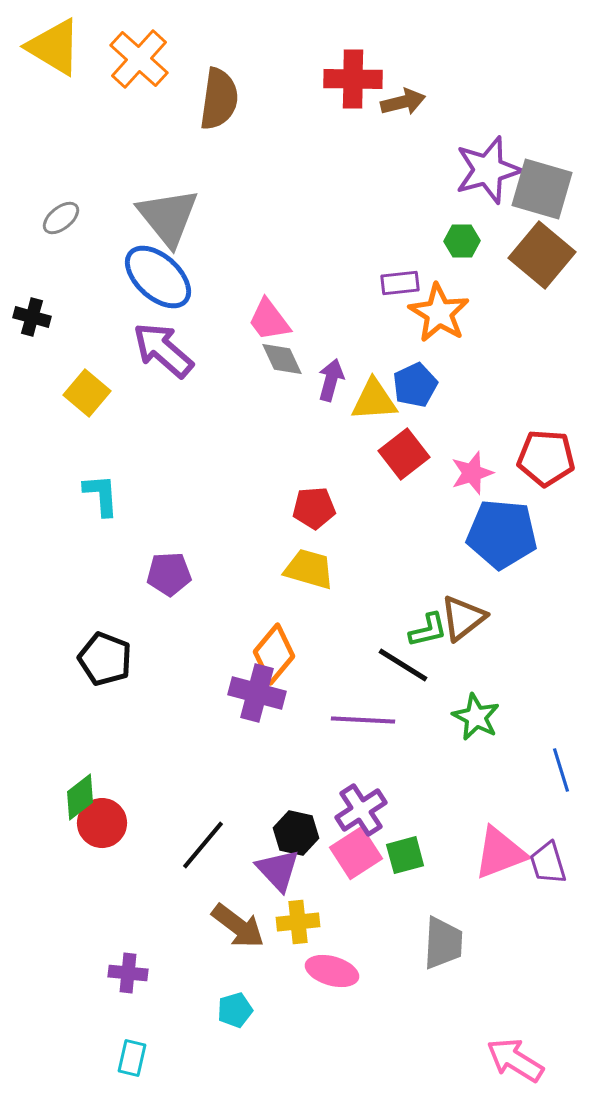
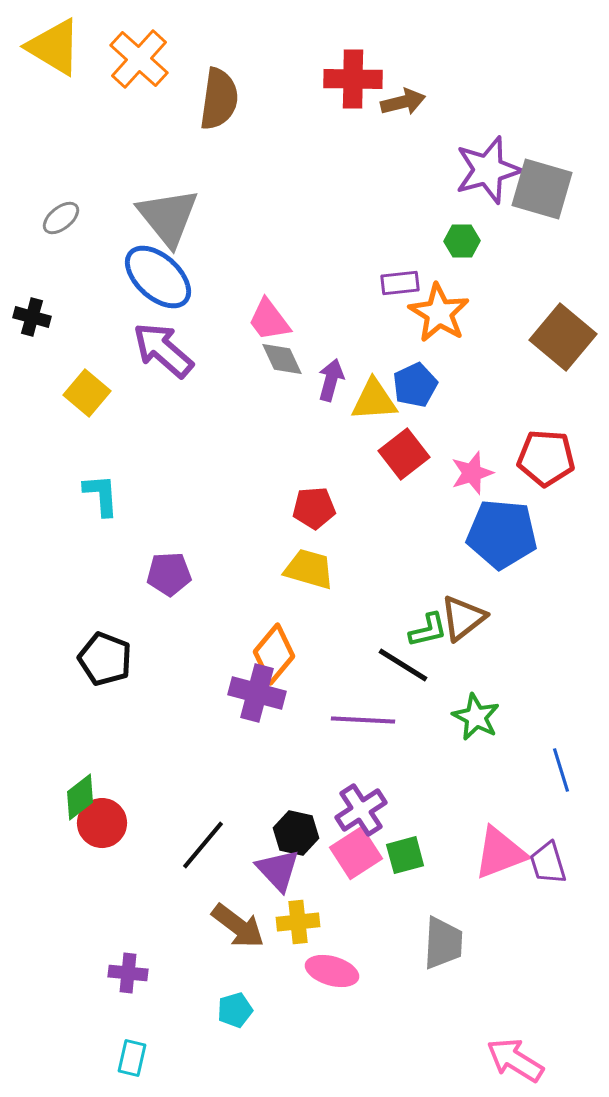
brown square at (542, 255): moved 21 px right, 82 px down
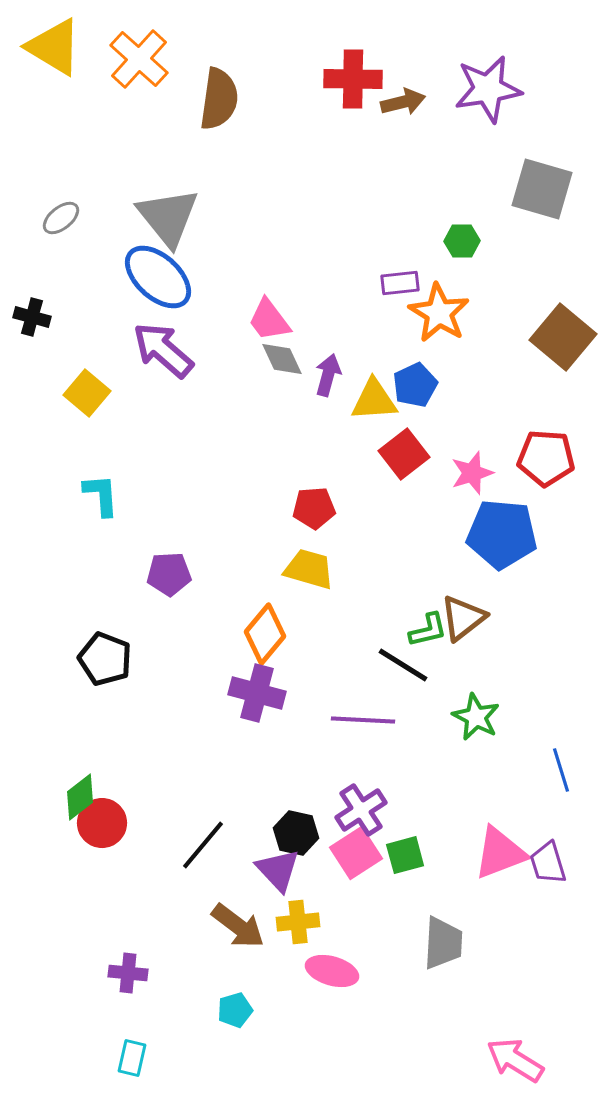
purple star at (488, 170): moved 81 px up; rotated 6 degrees clockwise
purple arrow at (331, 380): moved 3 px left, 5 px up
orange diamond at (274, 654): moved 9 px left, 20 px up
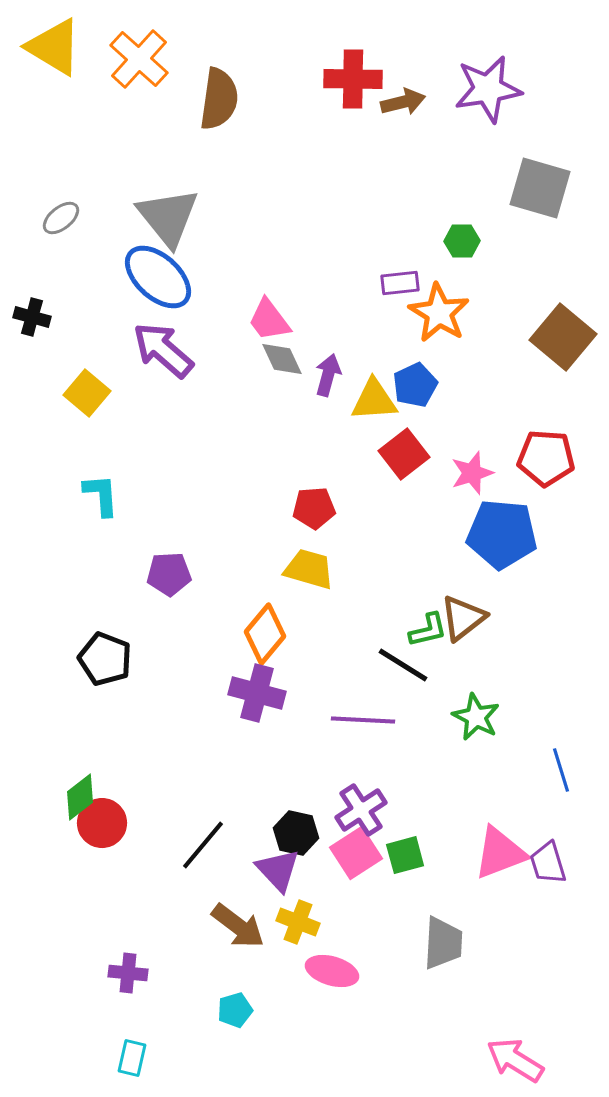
gray square at (542, 189): moved 2 px left, 1 px up
yellow cross at (298, 922): rotated 27 degrees clockwise
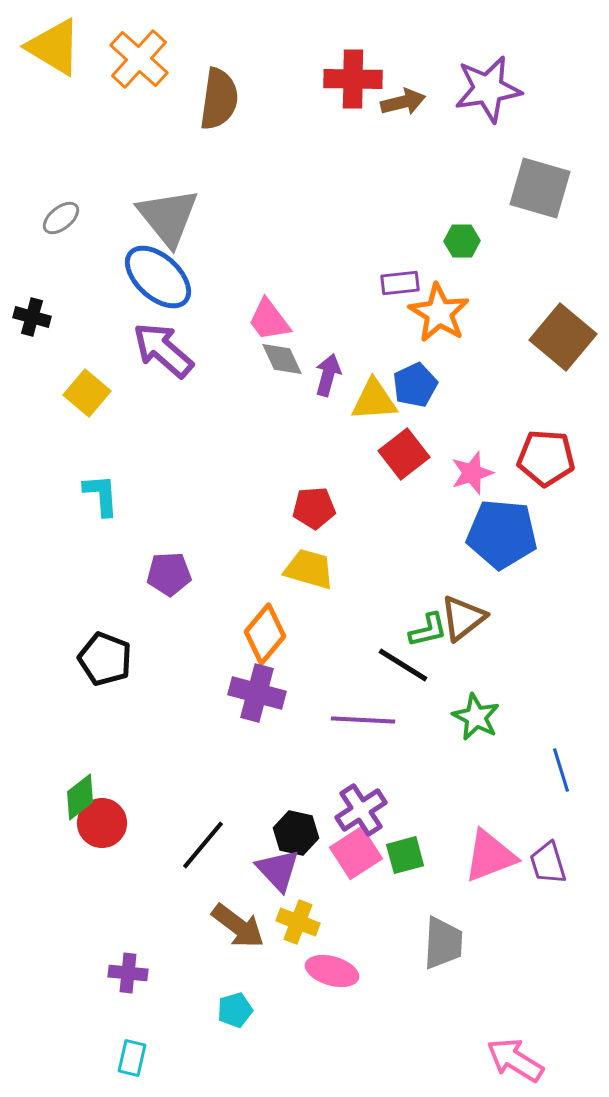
pink triangle at (500, 853): moved 10 px left, 3 px down
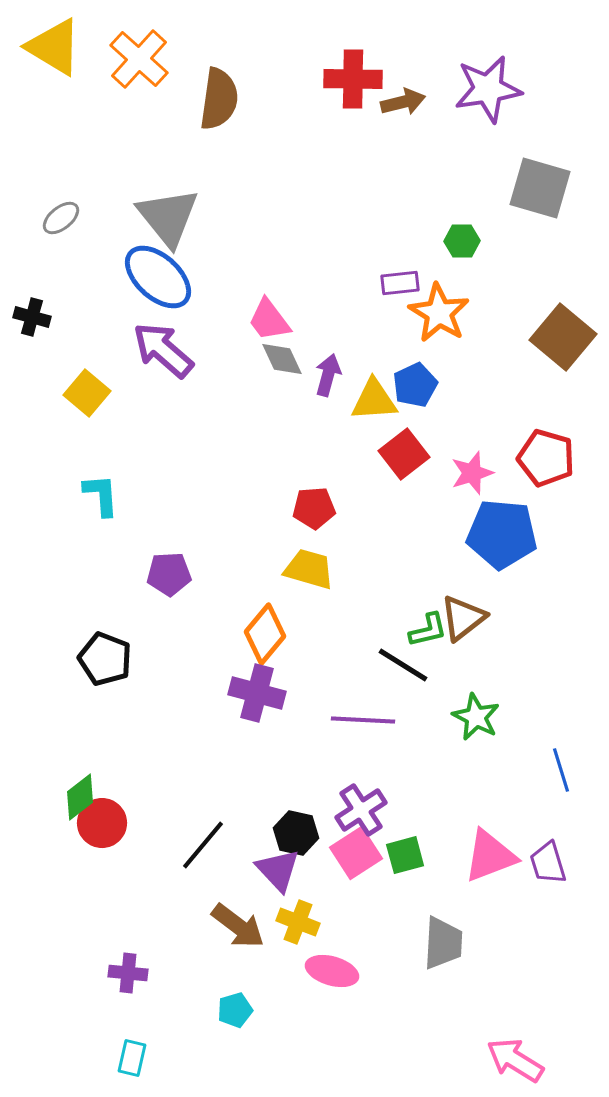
red pentagon at (546, 458): rotated 12 degrees clockwise
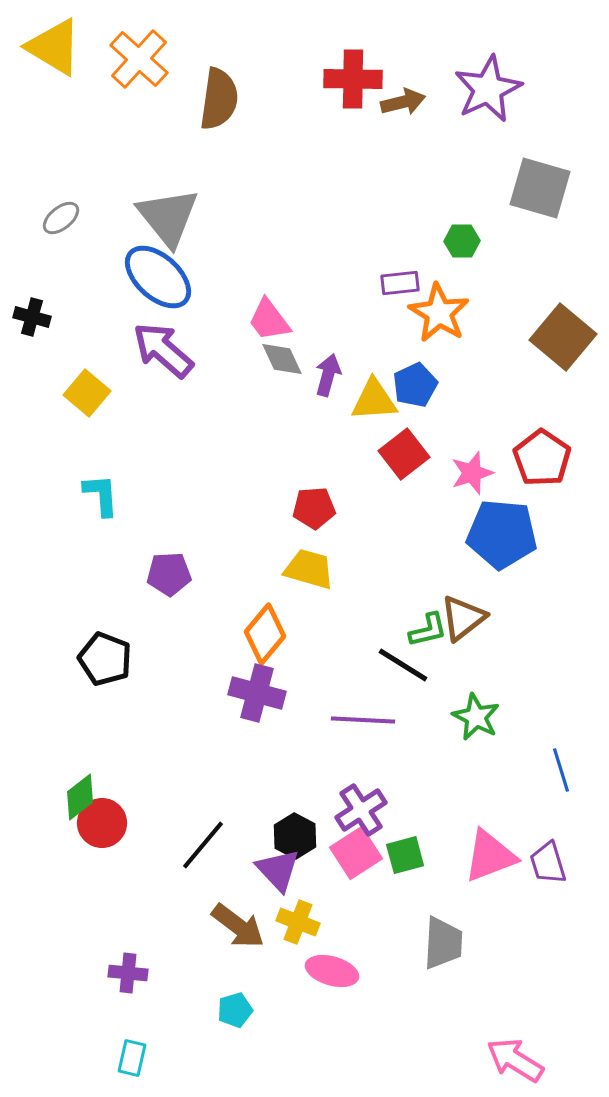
purple star at (488, 89): rotated 16 degrees counterclockwise
red pentagon at (546, 458): moved 4 px left; rotated 18 degrees clockwise
black hexagon at (296, 833): moved 1 px left, 3 px down; rotated 15 degrees clockwise
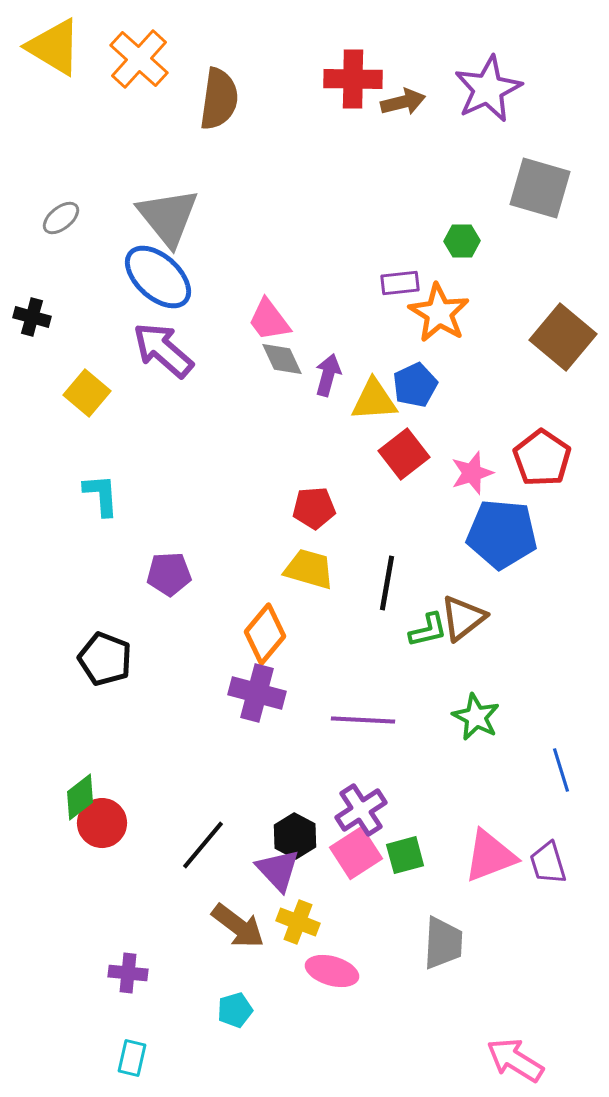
black line at (403, 665): moved 16 px left, 82 px up; rotated 68 degrees clockwise
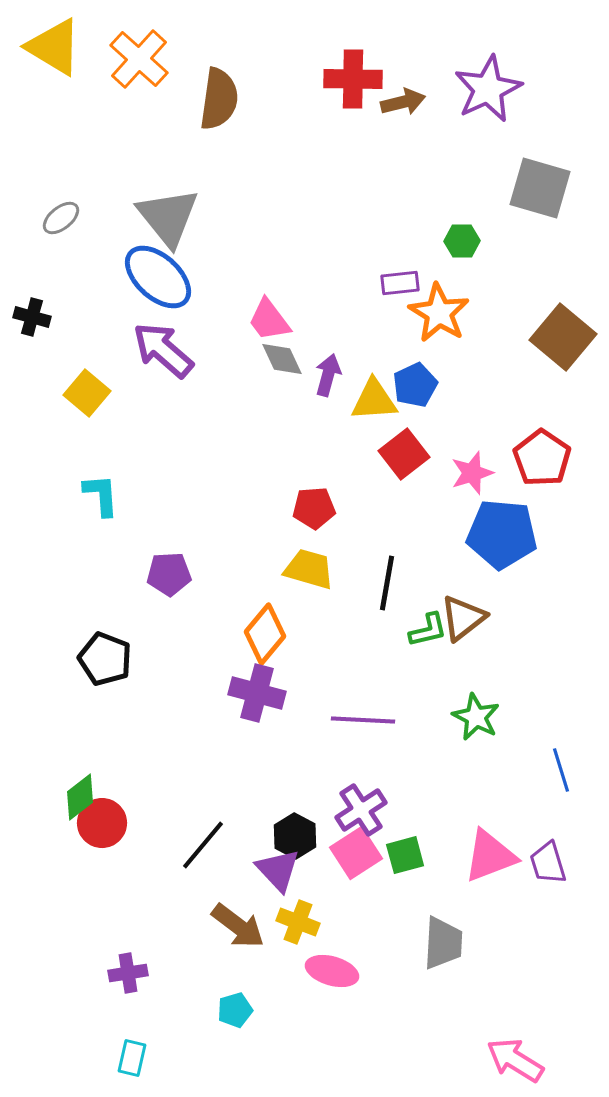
purple cross at (128, 973): rotated 15 degrees counterclockwise
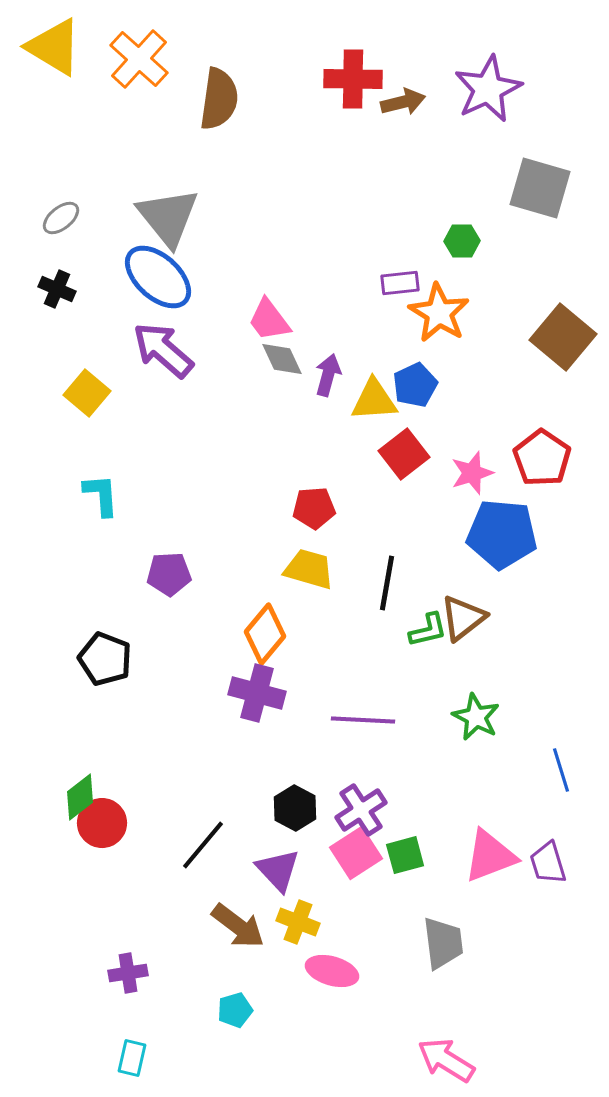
black cross at (32, 317): moved 25 px right, 28 px up; rotated 9 degrees clockwise
black hexagon at (295, 836): moved 28 px up
gray trapezoid at (443, 943): rotated 10 degrees counterclockwise
pink arrow at (515, 1060): moved 69 px left
